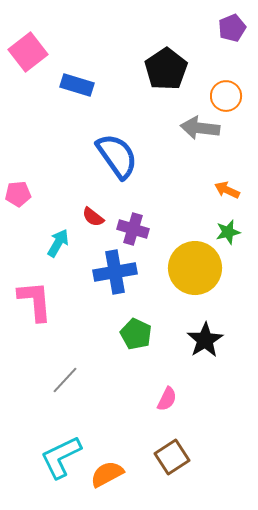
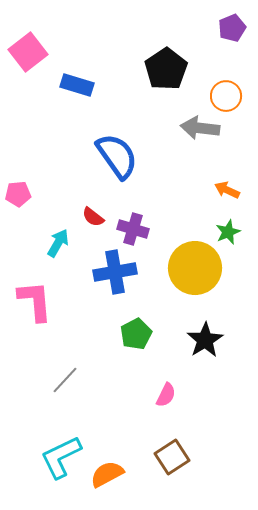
green star: rotated 10 degrees counterclockwise
green pentagon: rotated 20 degrees clockwise
pink semicircle: moved 1 px left, 4 px up
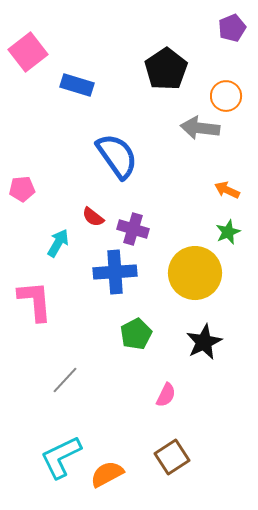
pink pentagon: moved 4 px right, 5 px up
yellow circle: moved 5 px down
blue cross: rotated 6 degrees clockwise
black star: moved 1 px left, 2 px down; rotated 6 degrees clockwise
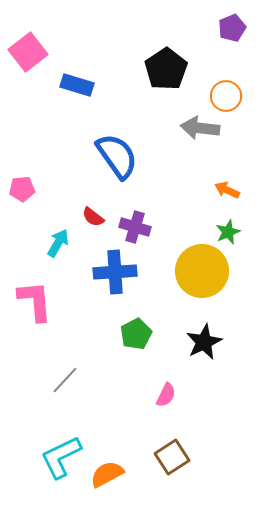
purple cross: moved 2 px right, 2 px up
yellow circle: moved 7 px right, 2 px up
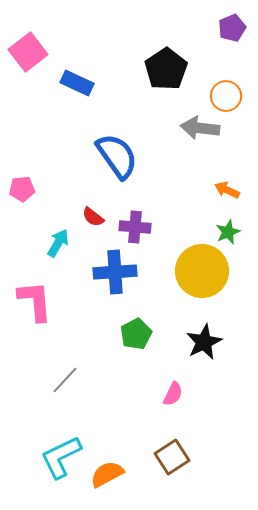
blue rectangle: moved 2 px up; rotated 8 degrees clockwise
purple cross: rotated 12 degrees counterclockwise
pink semicircle: moved 7 px right, 1 px up
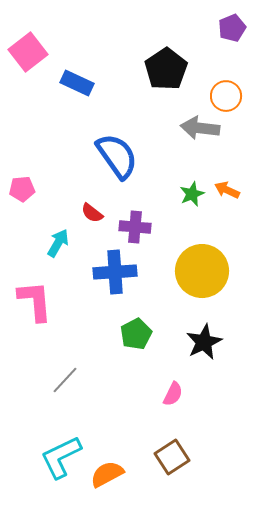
red semicircle: moved 1 px left, 4 px up
green star: moved 36 px left, 38 px up
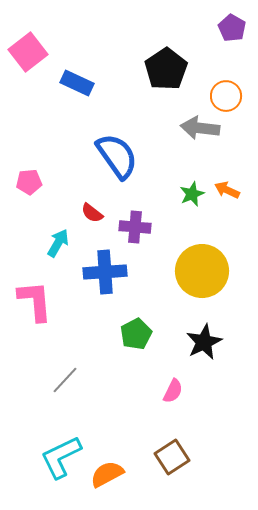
purple pentagon: rotated 20 degrees counterclockwise
pink pentagon: moved 7 px right, 7 px up
blue cross: moved 10 px left
pink semicircle: moved 3 px up
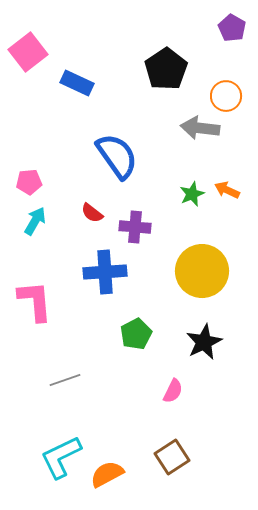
cyan arrow: moved 23 px left, 22 px up
gray line: rotated 28 degrees clockwise
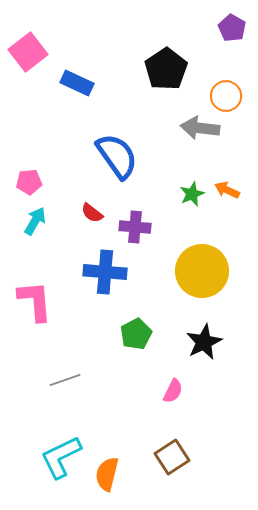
blue cross: rotated 9 degrees clockwise
orange semicircle: rotated 48 degrees counterclockwise
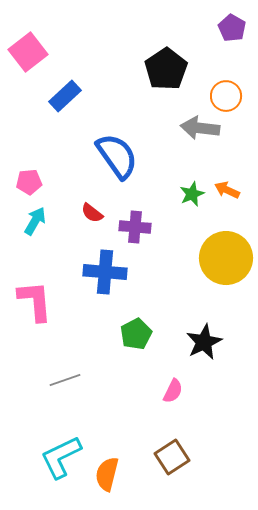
blue rectangle: moved 12 px left, 13 px down; rotated 68 degrees counterclockwise
yellow circle: moved 24 px right, 13 px up
